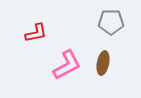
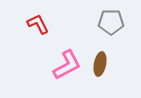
red L-shape: moved 2 px right, 9 px up; rotated 105 degrees counterclockwise
brown ellipse: moved 3 px left, 1 px down
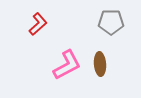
red L-shape: rotated 75 degrees clockwise
brown ellipse: rotated 15 degrees counterclockwise
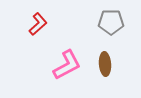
brown ellipse: moved 5 px right
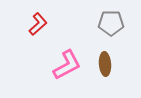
gray pentagon: moved 1 px down
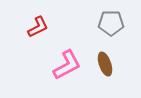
red L-shape: moved 3 px down; rotated 15 degrees clockwise
brown ellipse: rotated 15 degrees counterclockwise
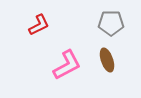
red L-shape: moved 1 px right, 2 px up
brown ellipse: moved 2 px right, 4 px up
